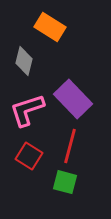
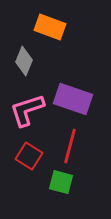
orange rectangle: rotated 12 degrees counterclockwise
gray diamond: rotated 8 degrees clockwise
purple rectangle: rotated 27 degrees counterclockwise
green square: moved 4 px left
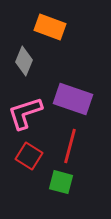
pink L-shape: moved 2 px left, 3 px down
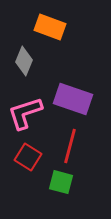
red square: moved 1 px left, 1 px down
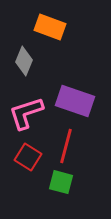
purple rectangle: moved 2 px right, 2 px down
pink L-shape: moved 1 px right
red line: moved 4 px left
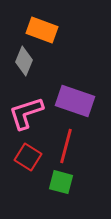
orange rectangle: moved 8 px left, 3 px down
